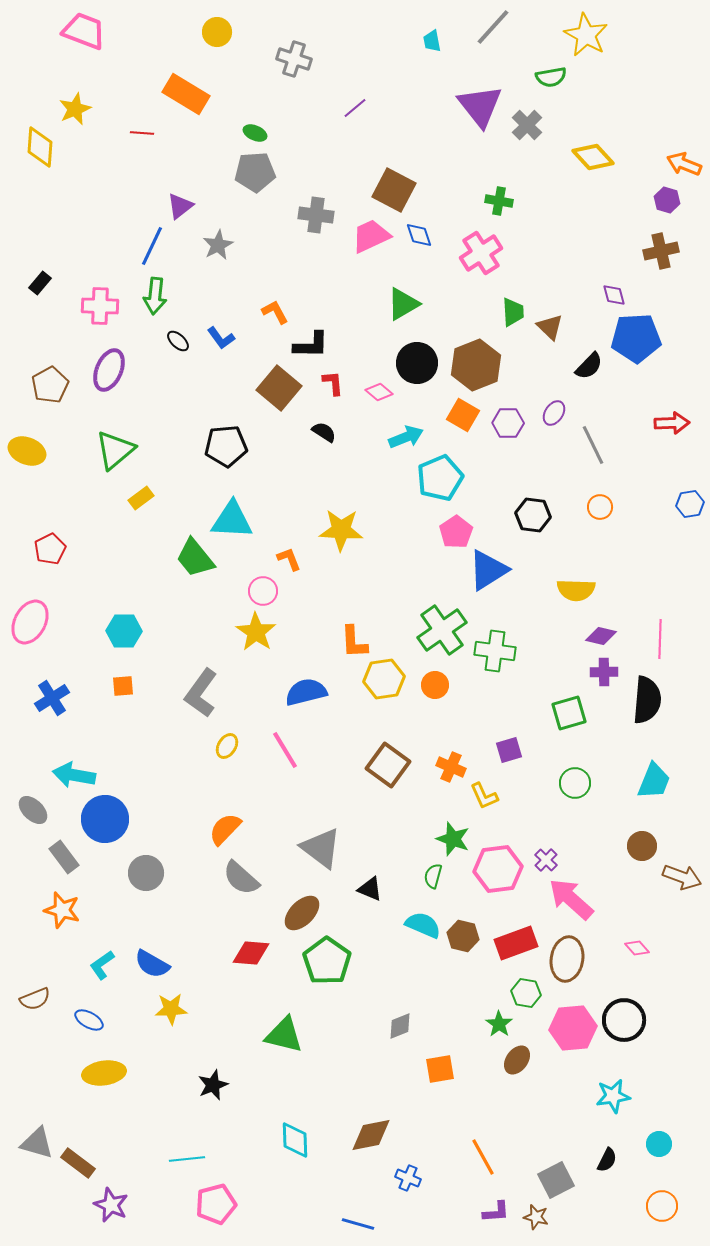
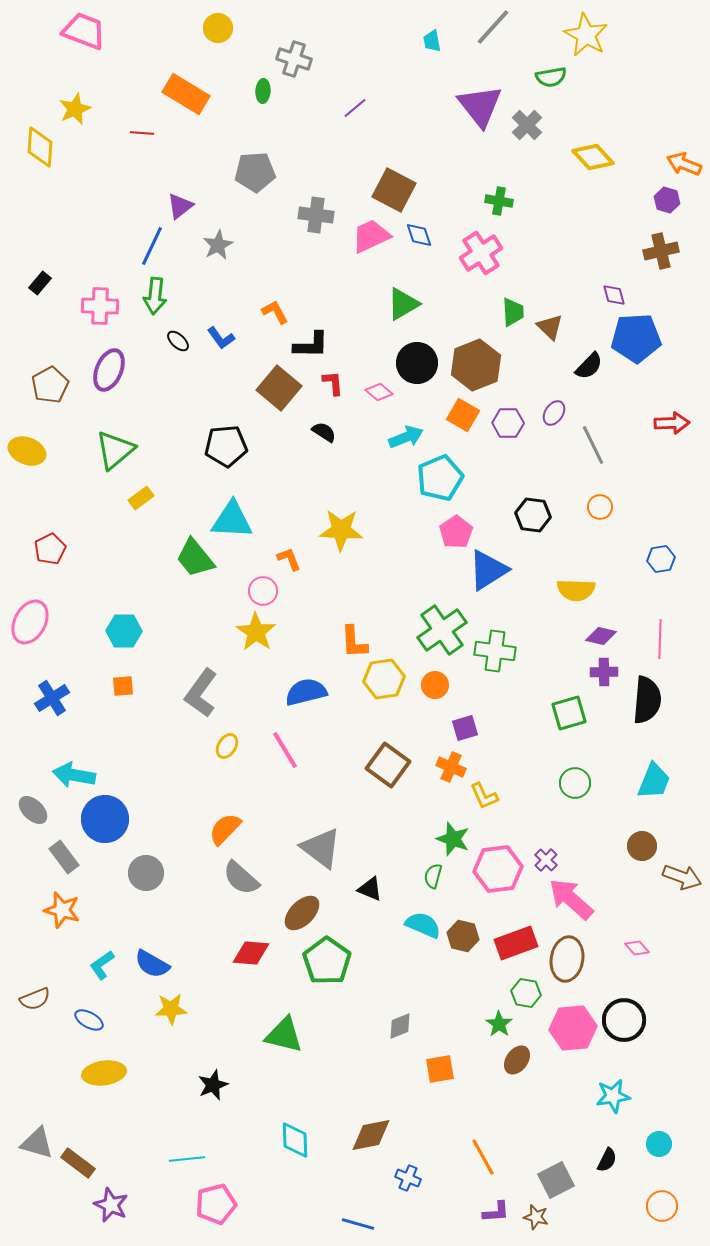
yellow circle at (217, 32): moved 1 px right, 4 px up
green ellipse at (255, 133): moved 8 px right, 42 px up; rotated 70 degrees clockwise
blue hexagon at (690, 504): moved 29 px left, 55 px down
purple square at (509, 750): moved 44 px left, 22 px up
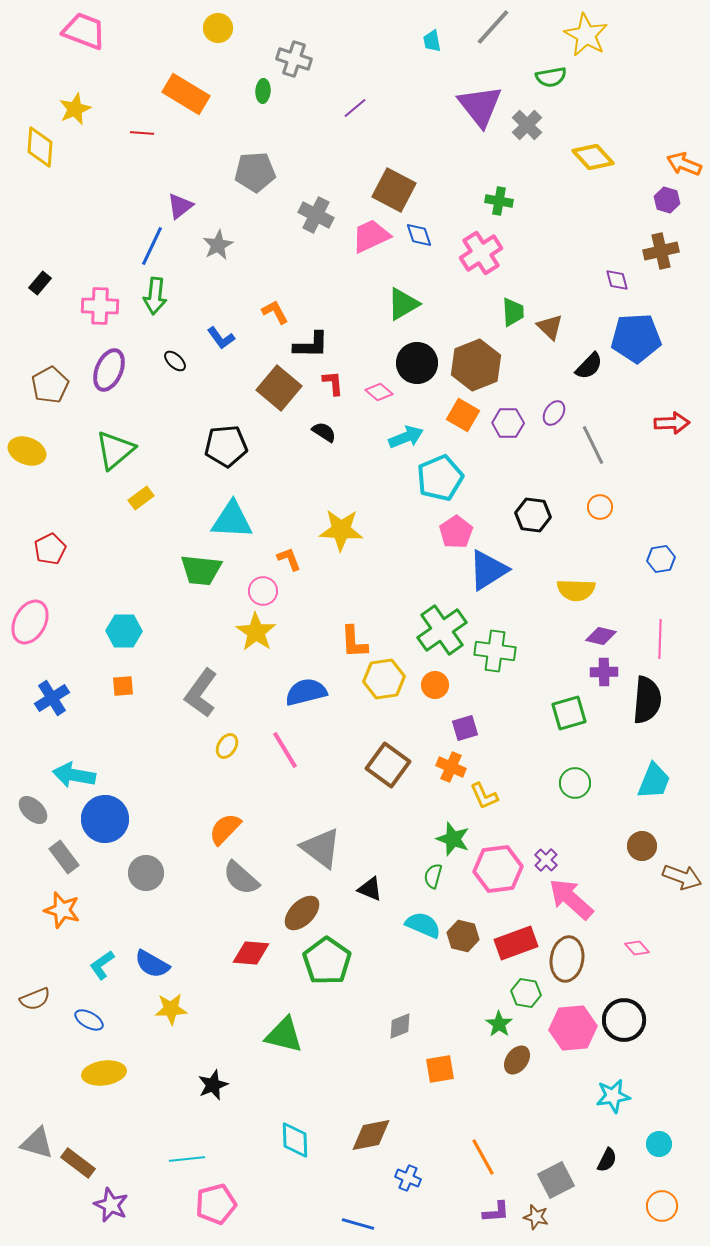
gray cross at (316, 215): rotated 20 degrees clockwise
purple diamond at (614, 295): moved 3 px right, 15 px up
black ellipse at (178, 341): moved 3 px left, 20 px down
green trapezoid at (195, 558): moved 6 px right, 12 px down; rotated 45 degrees counterclockwise
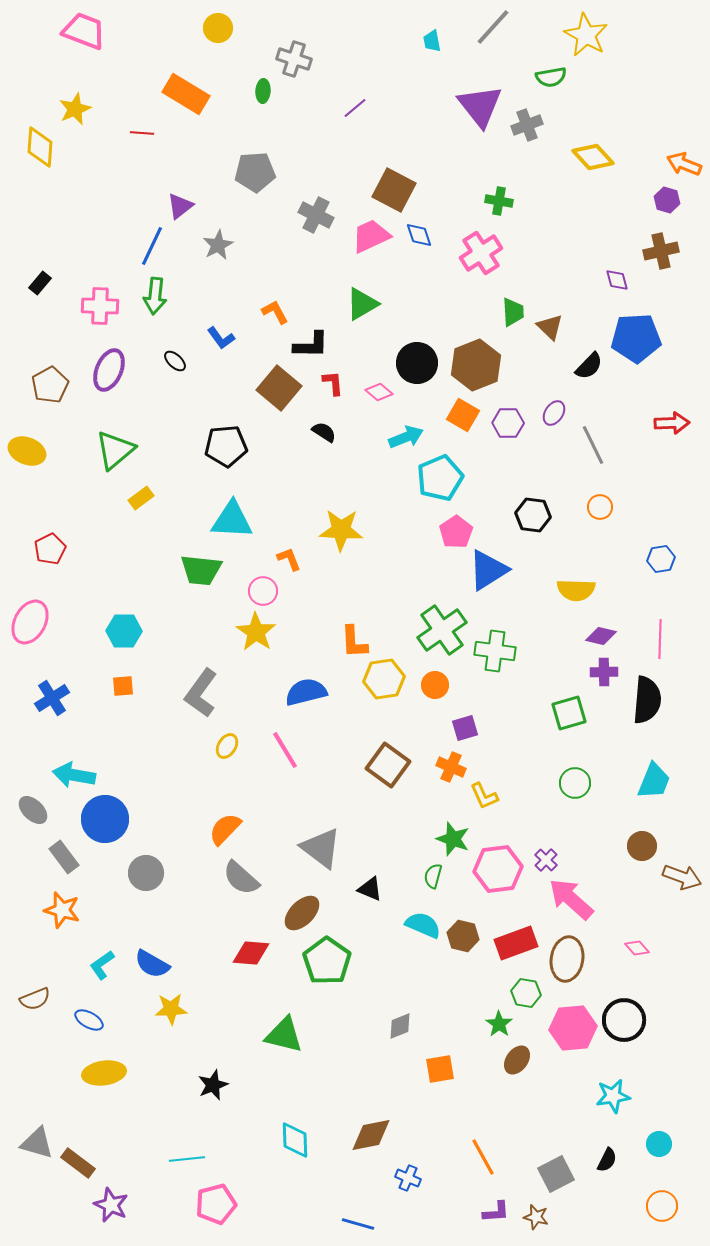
gray cross at (527, 125): rotated 24 degrees clockwise
green triangle at (403, 304): moved 41 px left
gray square at (556, 1180): moved 6 px up
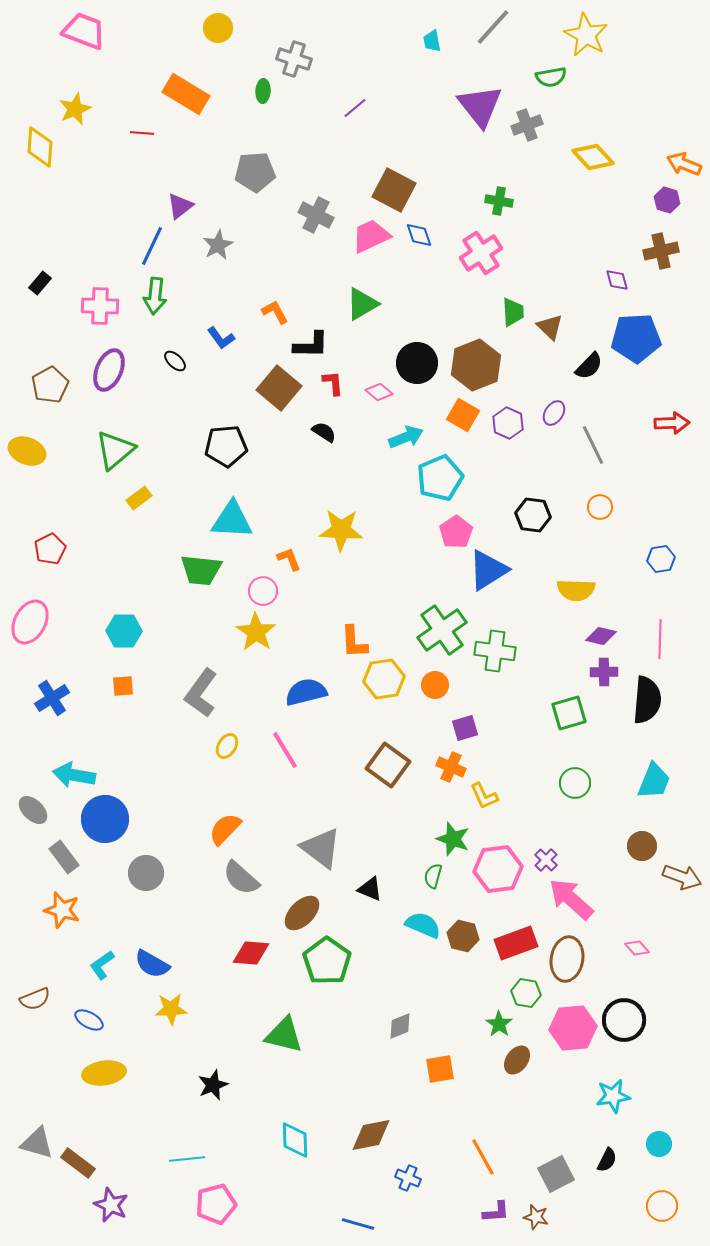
purple hexagon at (508, 423): rotated 24 degrees clockwise
yellow rectangle at (141, 498): moved 2 px left
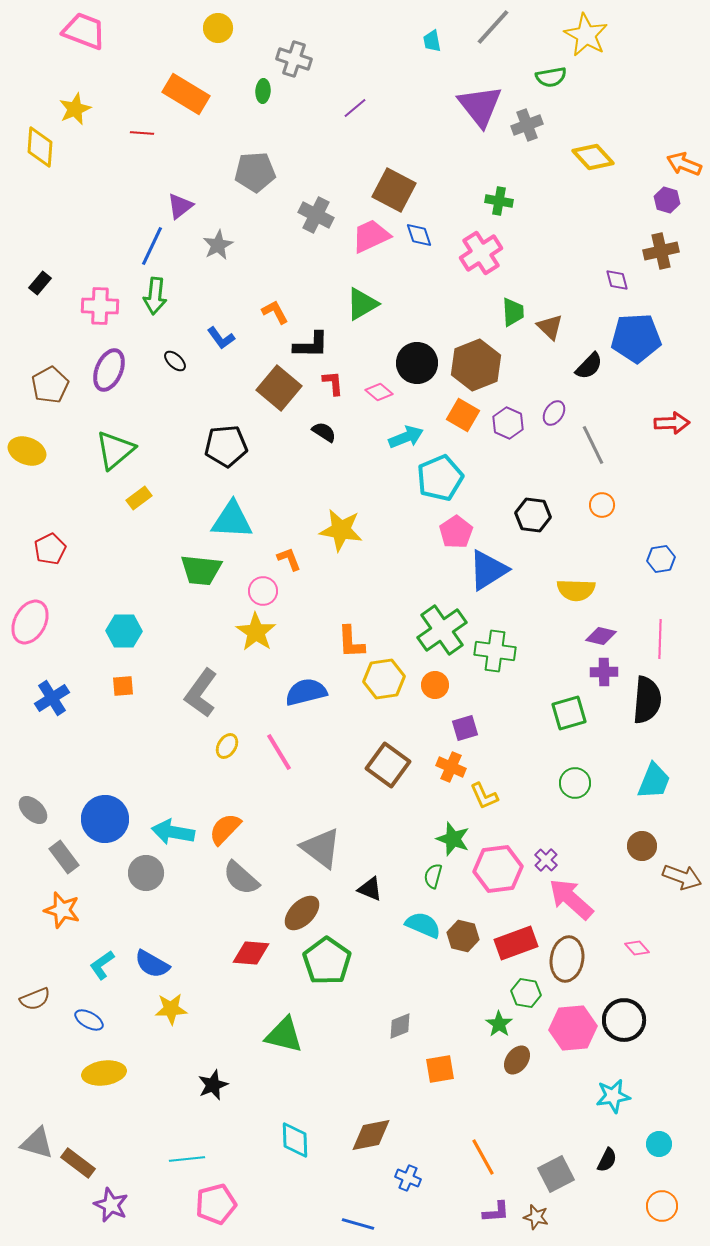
orange circle at (600, 507): moved 2 px right, 2 px up
yellow star at (341, 530): rotated 6 degrees clockwise
orange L-shape at (354, 642): moved 3 px left
pink line at (285, 750): moved 6 px left, 2 px down
cyan arrow at (74, 775): moved 99 px right, 57 px down
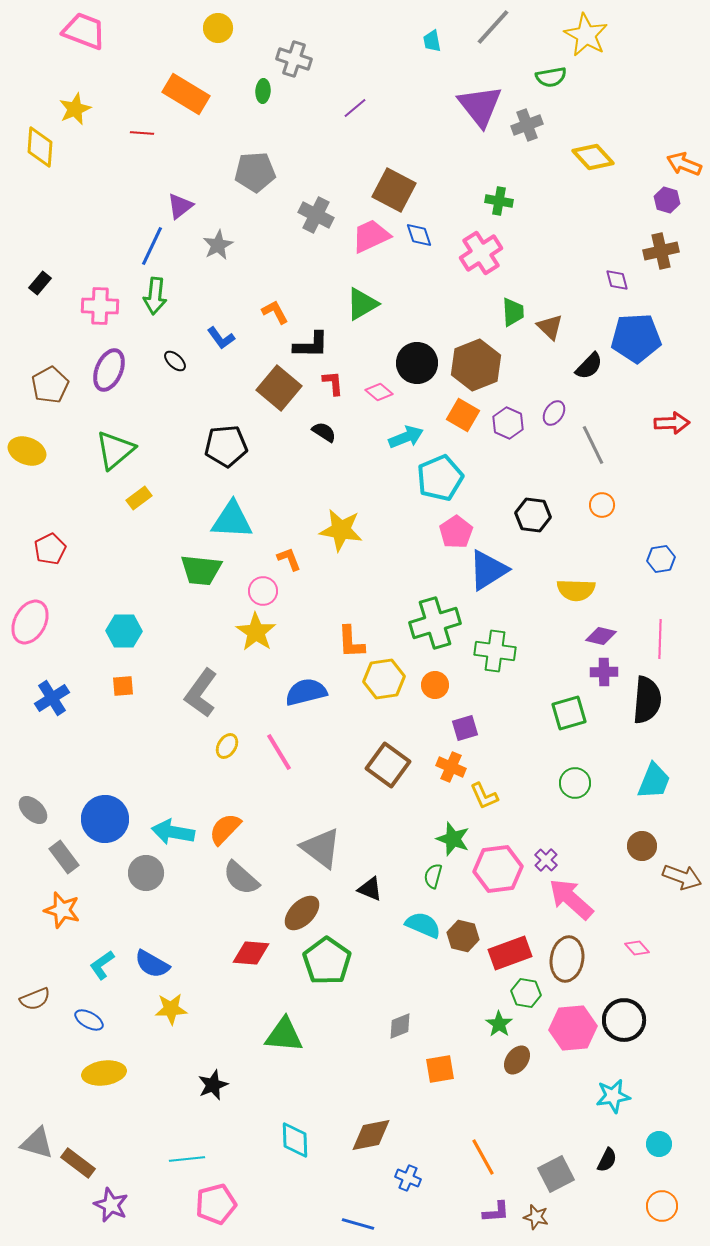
green cross at (442, 630): moved 7 px left, 7 px up; rotated 18 degrees clockwise
red rectangle at (516, 943): moved 6 px left, 10 px down
green triangle at (284, 1035): rotated 9 degrees counterclockwise
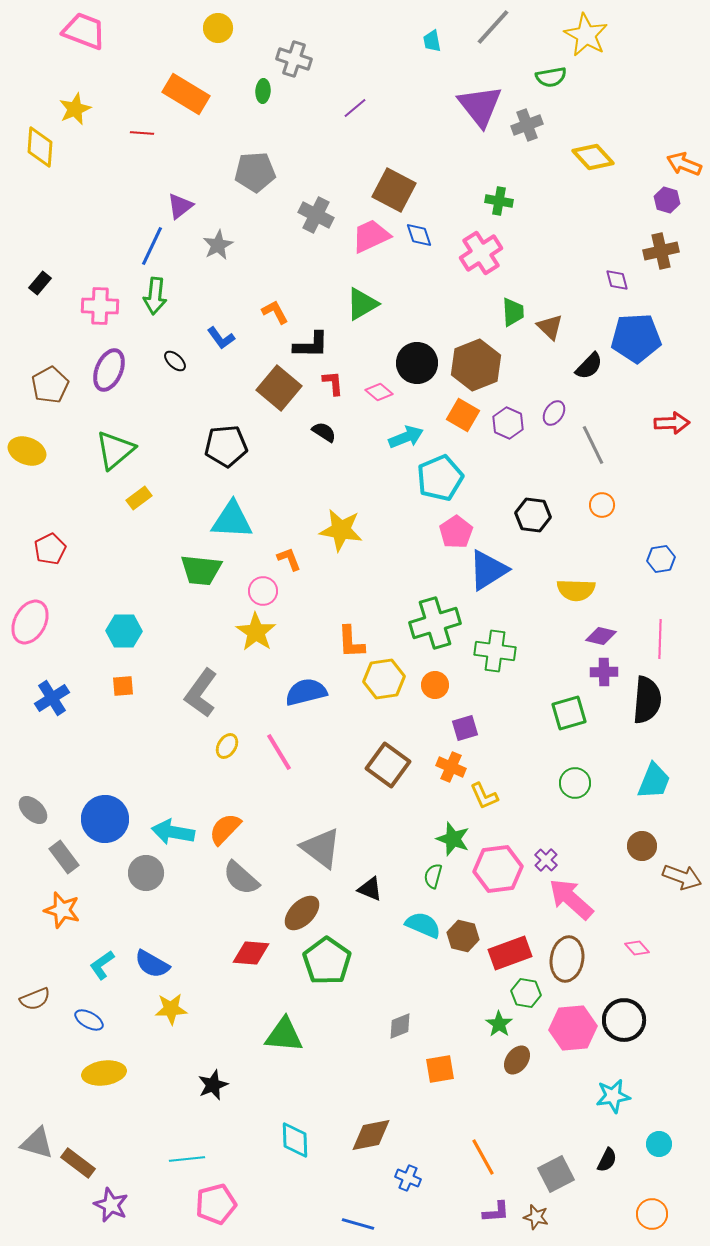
orange circle at (662, 1206): moved 10 px left, 8 px down
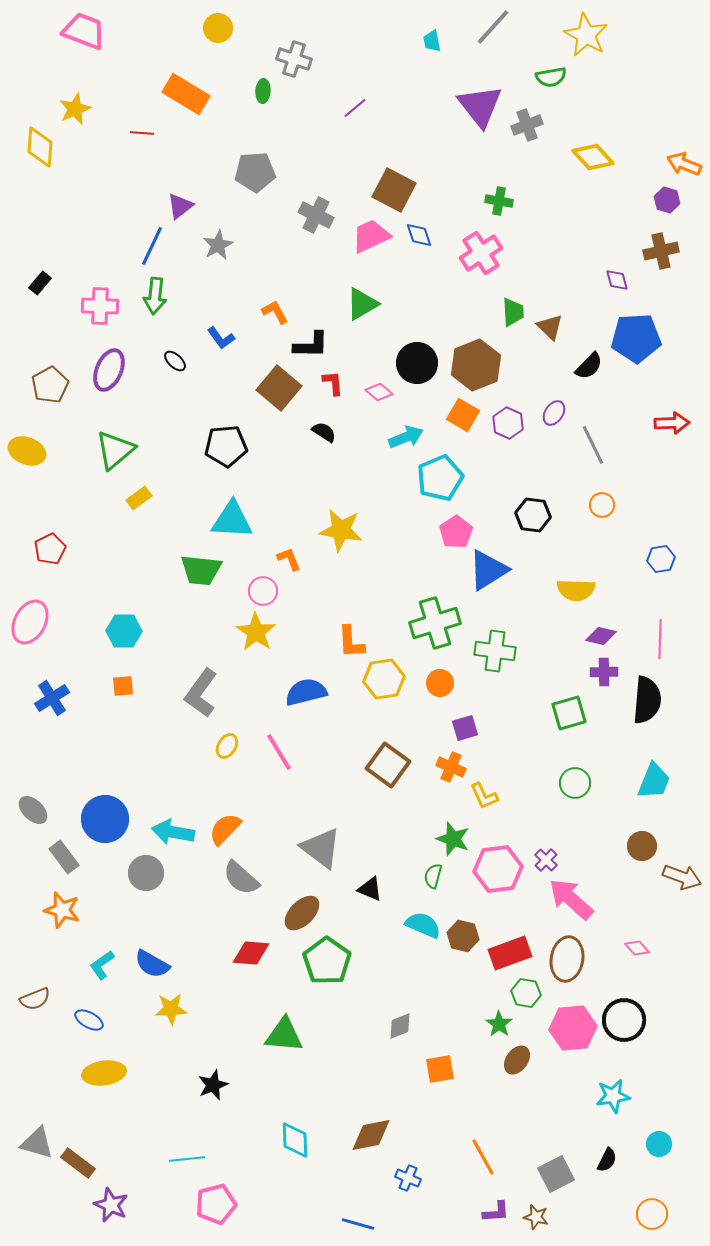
orange circle at (435, 685): moved 5 px right, 2 px up
